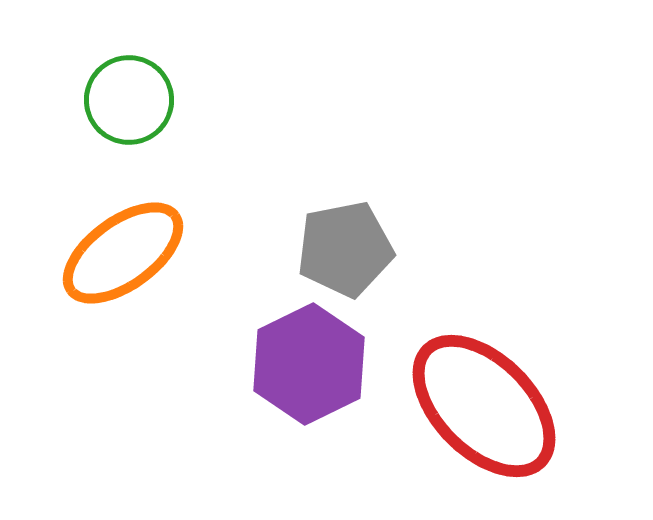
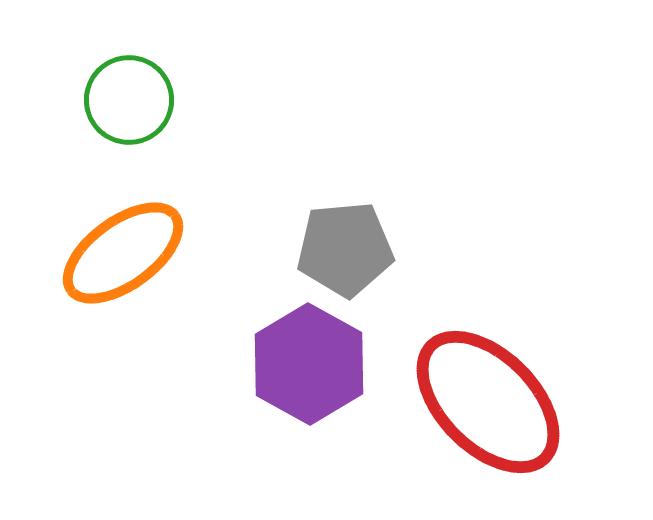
gray pentagon: rotated 6 degrees clockwise
purple hexagon: rotated 5 degrees counterclockwise
red ellipse: moved 4 px right, 4 px up
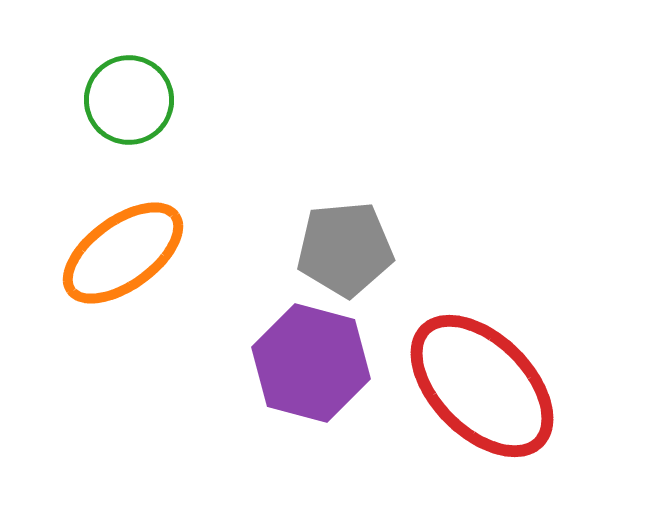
purple hexagon: moved 2 px right, 1 px up; rotated 14 degrees counterclockwise
red ellipse: moved 6 px left, 16 px up
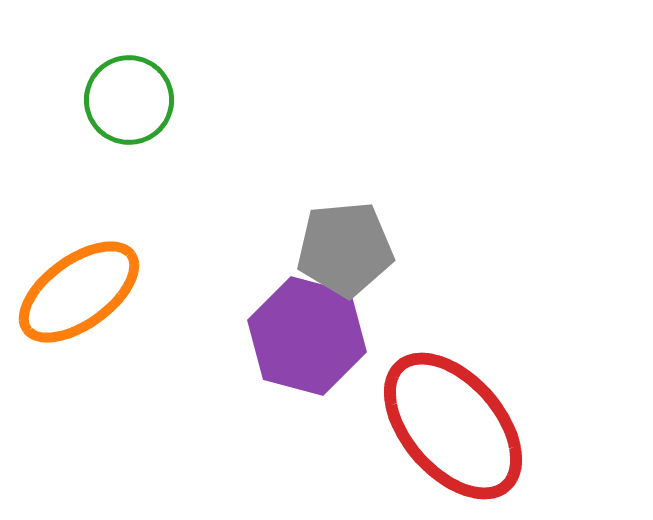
orange ellipse: moved 44 px left, 39 px down
purple hexagon: moved 4 px left, 27 px up
red ellipse: moved 29 px left, 40 px down; rotated 4 degrees clockwise
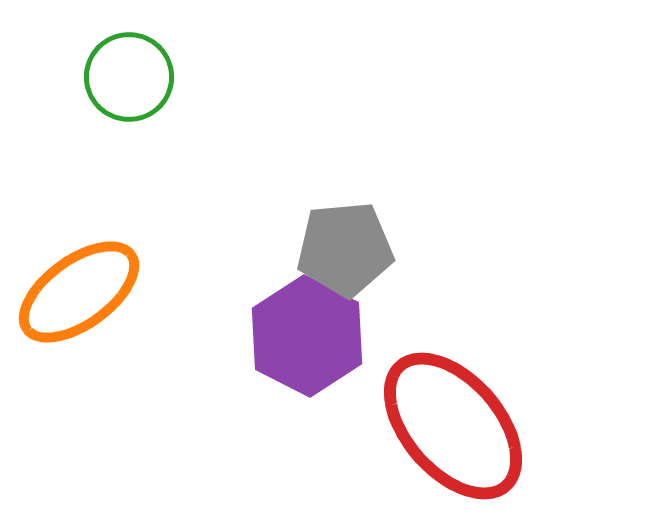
green circle: moved 23 px up
purple hexagon: rotated 12 degrees clockwise
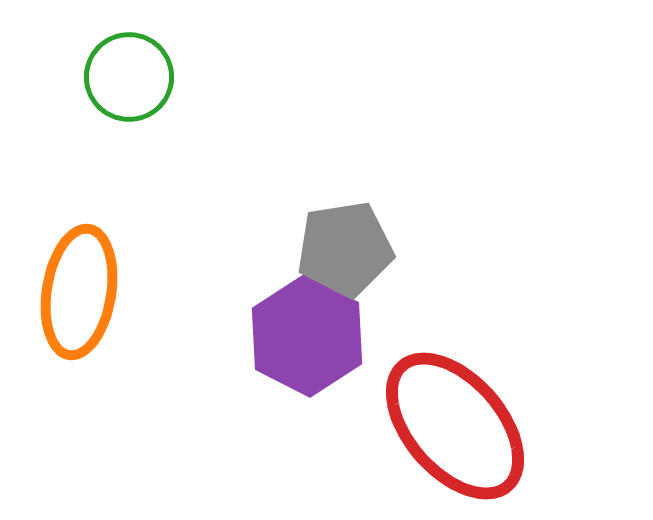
gray pentagon: rotated 4 degrees counterclockwise
orange ellipse: rotated 45 degrees counterclockwise
red ellipse: moved 2 px right
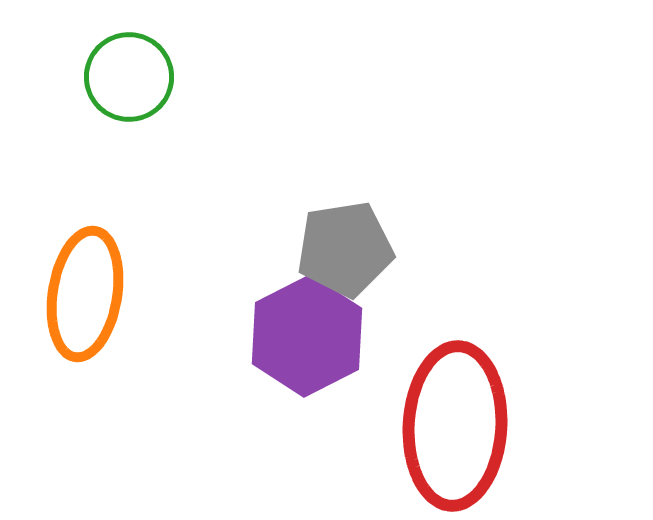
orange ellipse: moved 6 px right, 2 px down
purple hexagon: rotated 6 degrees clockwise
red ellipse: rotated 44 degrees clockwise
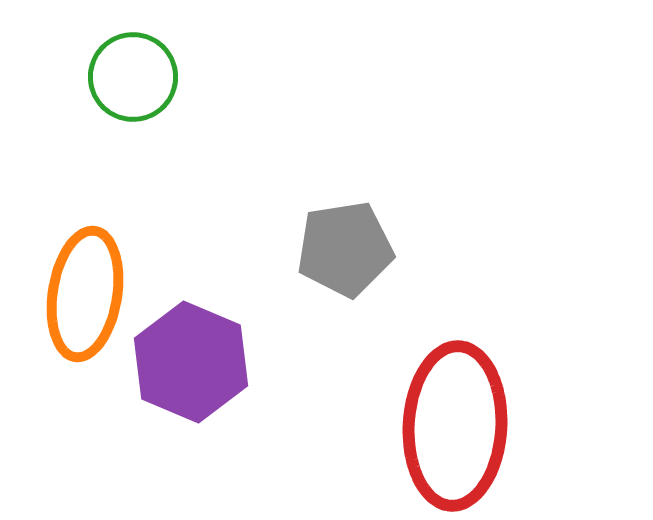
green circle: moved 4 px right
purple hexagon: moved 116 px left, 26 px down; rotated 10 degrees counterclockwise
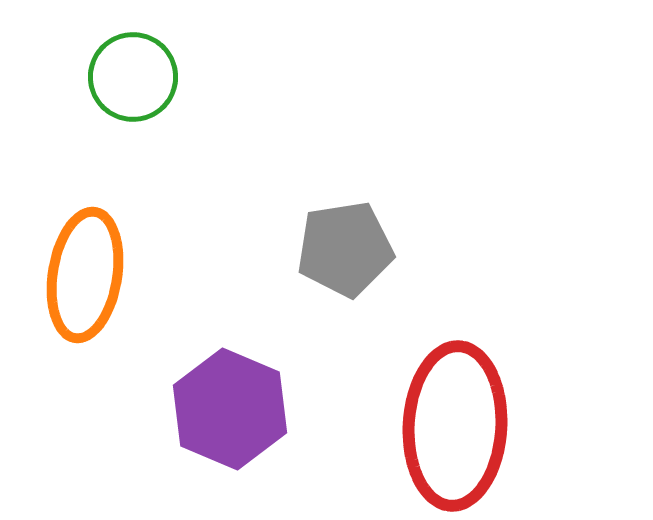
orange ellipse: moved 19 px up
purple hexagon: moved 39 px right, 47 px down
